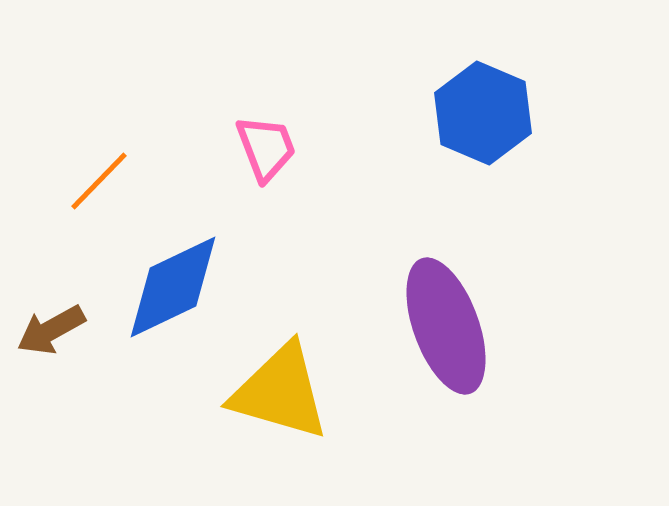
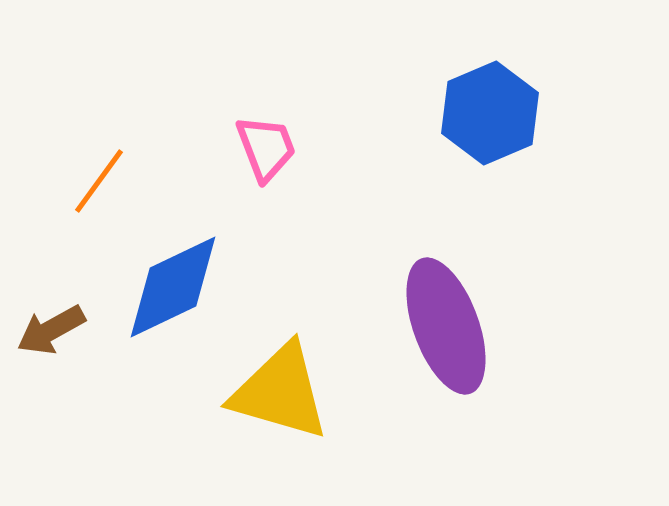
blue hexagon: moved 7 px right; rotated 14 degrees clockwise
orange line: rotated 8 degrees counterclockwise
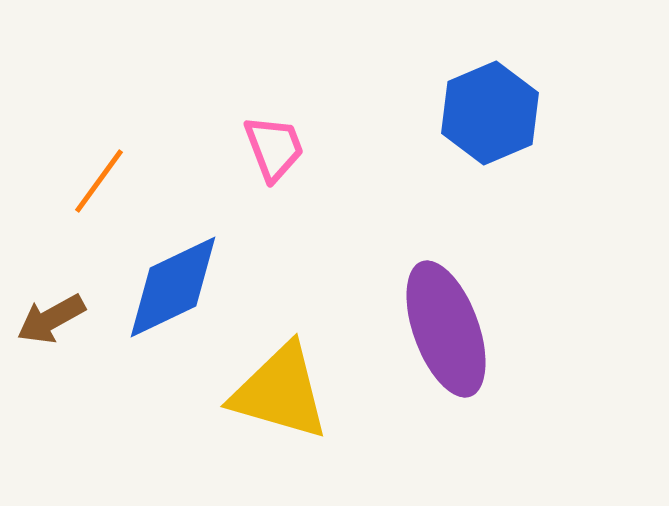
pink trapezoid: moved 8 px right
purple ellipse: moved 3 px down
brown arrow: moved 11 px up
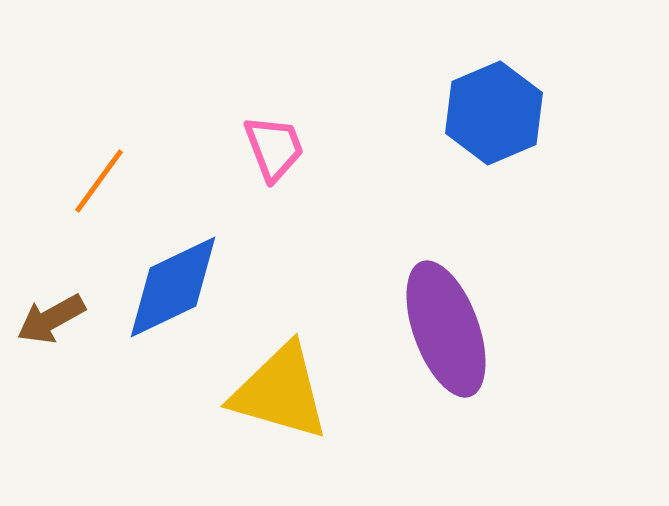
blue hexagon: moved 4 px right
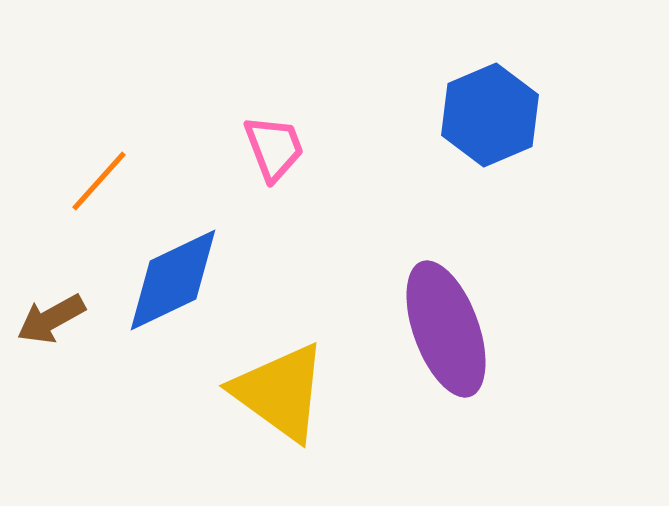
blue hexagon: moved 4 px left, 2 px down
orange line: rotated 6 degrees clockwise
blue diamond: moved 7 px up
yellow triangle: rotated 20 degrees clockwise
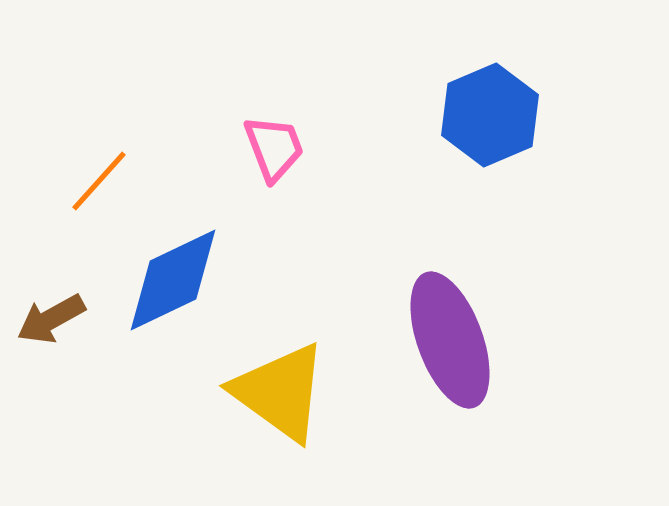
purple ellipse: moved 4 px right, 11 px down
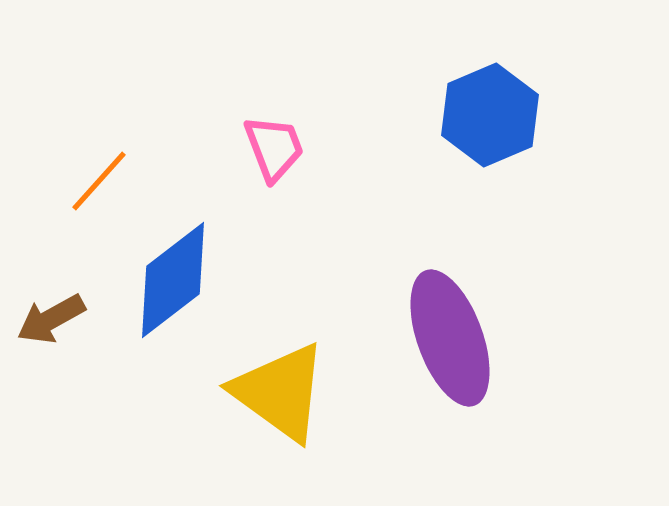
blue diamond: rotated 12 degrees counterclockwise
purple ellipse: moved 2 px up
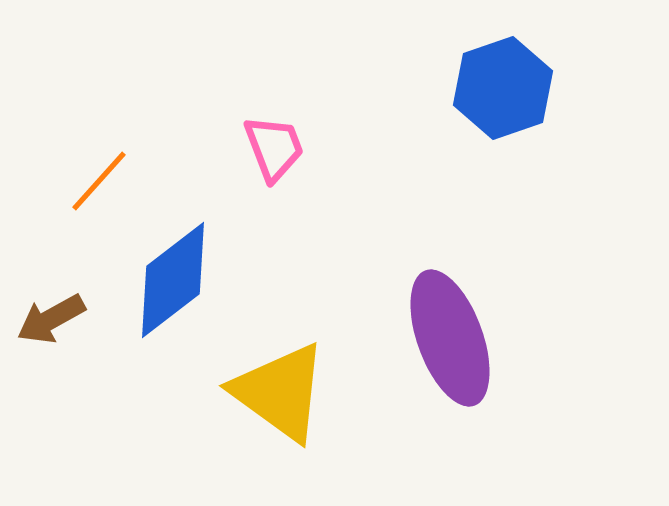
blue hexagon: moved 13 px right, 27 px up; rotated 4 degrees clockwise
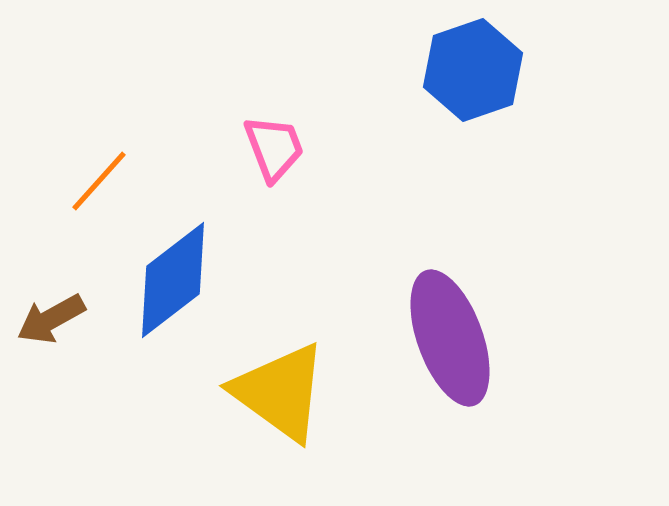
blue hexagon: moved 30 px left, 18 px up
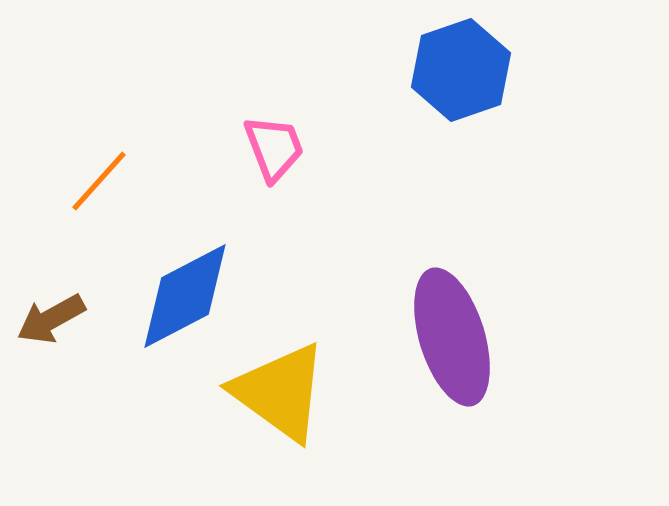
blue hexagon: moved 12 px left
blue diamond: moved 12 px right, 16 px down; rotated 10 degrees clockwise
purple ellipse: moved 2 px right, 1 px up; rotated 3 degrees clockwise
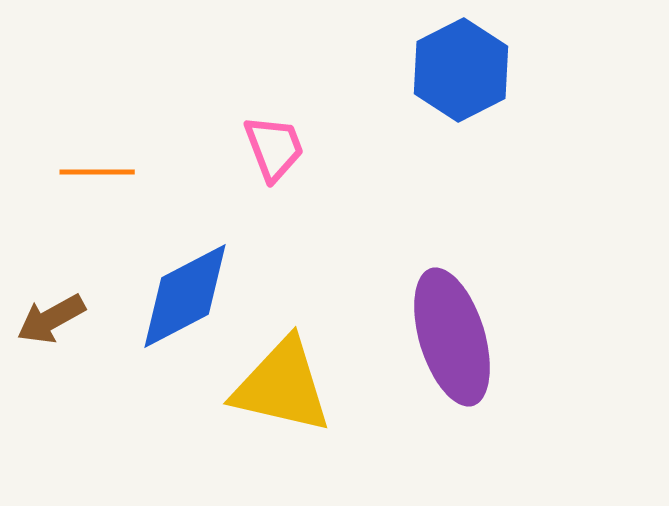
blue hexagon: rotated 8 degrees counterclockwise
orange line: moved 2 px left, 9 px up; rotated 48 degrees clockwise
yellow triangle: moved 2 px right, 6 px up; rotated 23 degrees counterclockwise
